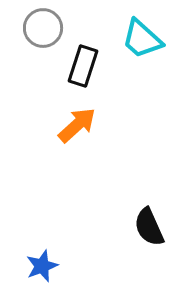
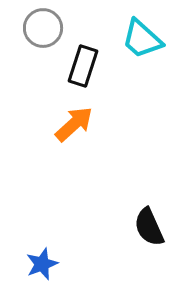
orange arrow: moved 3 px left, 1 px up
blue star: moved 2 px up
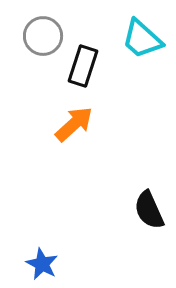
gray circle: moved 8 px down
black semicircle: moved 17 px up
blue star: rotated 24 degrees counterclockwise
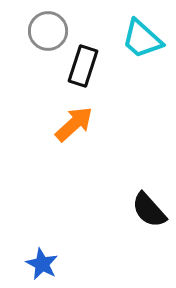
gray circle: moved 5 px right, 5 px up
black semicircle: rotated 18 degrees counterclockwise
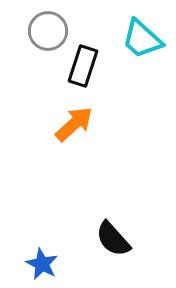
black semicircle: moved 36 px left, 29 px down
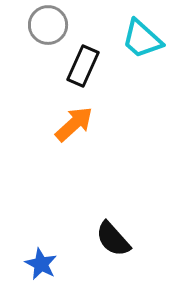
gray circle: moved 6 px up
black rectangle: rotated 6 degrees clockwise
blue star: moved 1 px left
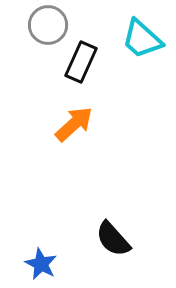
black rectangle: moved 2 px left, 4 px up
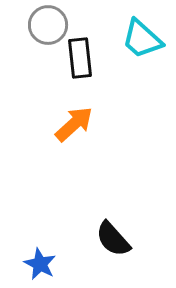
black rectangle: moved 1 px left, 4 px up; rotated 30 degrees counterclockwise
blue star: moved 1 px left
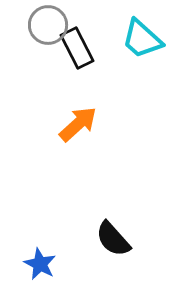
black rectangle: moved 3 px left, 10 px up; rotated 21 degrees counterclockwise
orange arrow: moved 4 px right
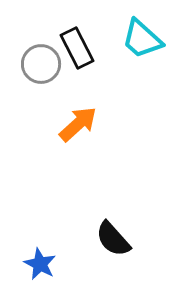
gray circle: moved 7 px left, 39 px down
